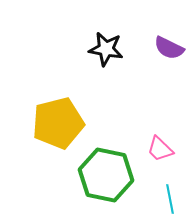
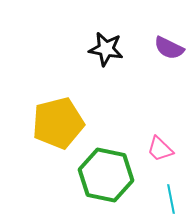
cyan line: moved 1 px right
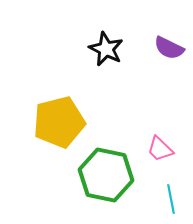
black star: rotated 16 degrees clockwise
yellow pentagon: moved 1 px right, 1 px up
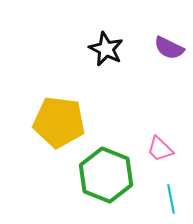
yellow pentagon: rotated 21 degrees clockwise
green hexagon: rotated 10 degrees clockwise
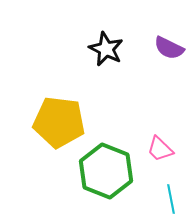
green hexagon: moved 4 px up
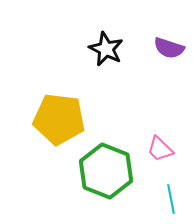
purple semicircle: rotated 8 degrees counterclockwise
yellow pentagon: moved 3 px up
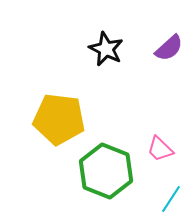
purple semicircle: rotated 60 degrees counterclockwise
cyan line: rotated 44 degrees clockwise
